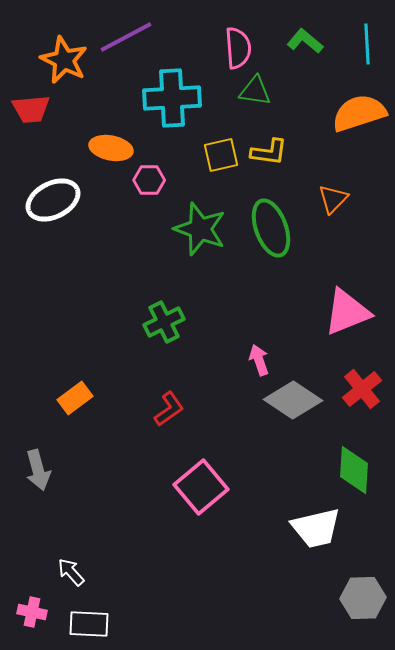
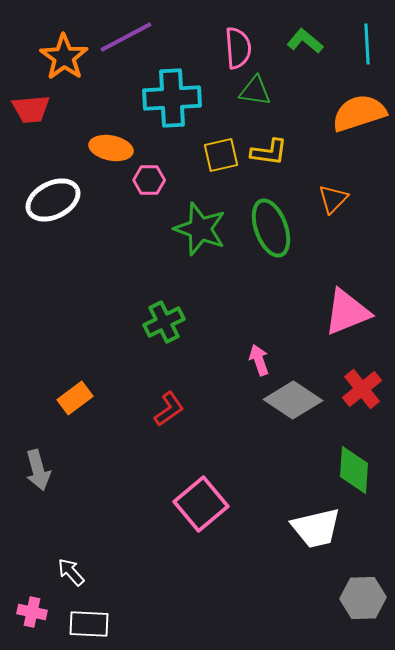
orange star: moved 3 px up; rotated 9 degrees clockwise
pink square: moved 17 px down
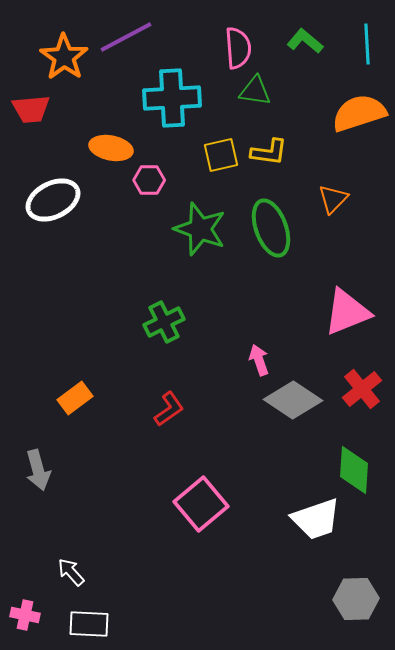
white trapezoid: moved 9 px up; rotated 6 degrees counterclockwise
gray hexagon: moved 7 px left, 1 px down
pink cross: moved 7 px left, 3 px down
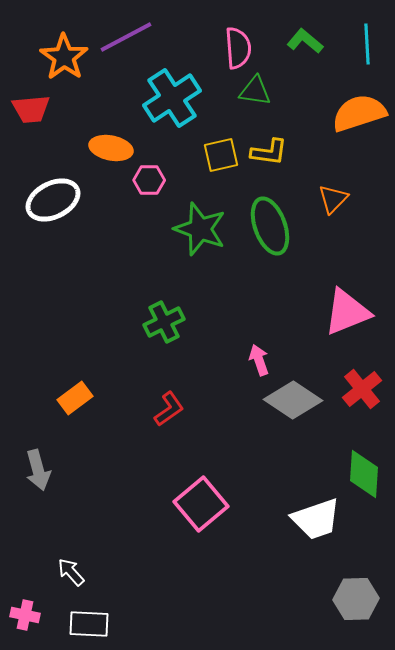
cyan cross: rotated 30 degrees counterclockwise
green ellipse: moved 1 px left, 2 px up
green diamond: moved 10 px right, 4 px down
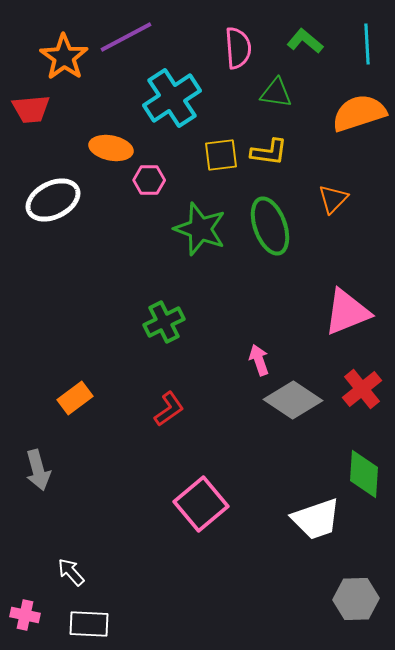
green triangle: moved 21 px right, 2 px down
yellow square: rotated 6 degrees clockwise
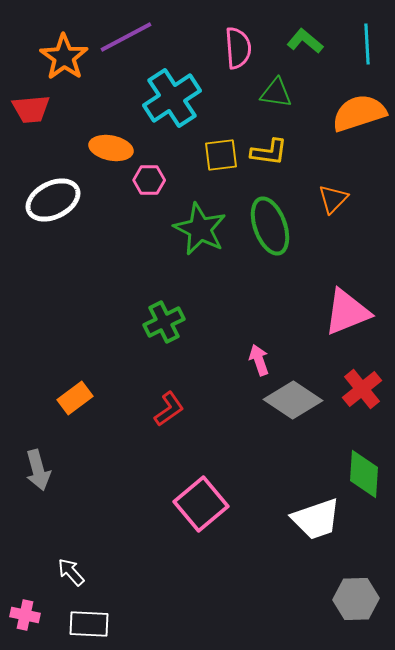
green star: rotated 6 degrees clockwise
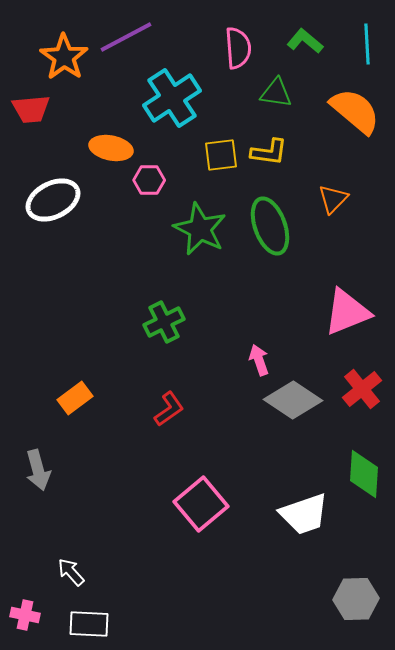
orange semicircle: moved 4 px left, 2 px up; rotated 58 degrees clockwise
white trapezoid: moved 12 px left, 5 px up
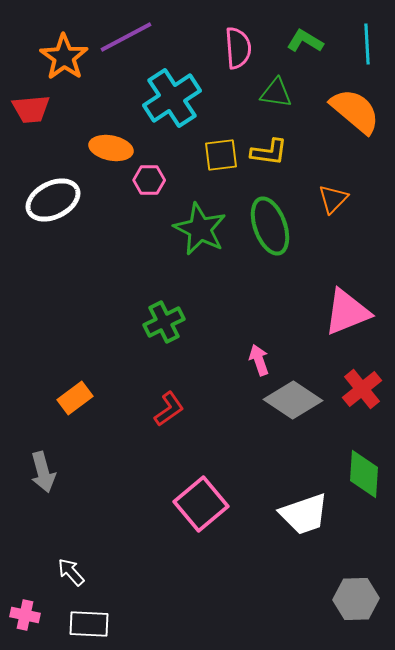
green L-shape: rotated 9 degrees counterclockwise
gray arrow: moved 5 px right, 2 px down
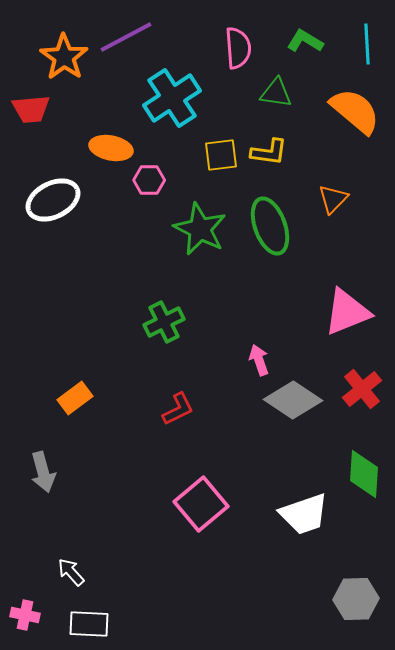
red L-shape: moved 9 px right; rotated 9 degrees clockwise
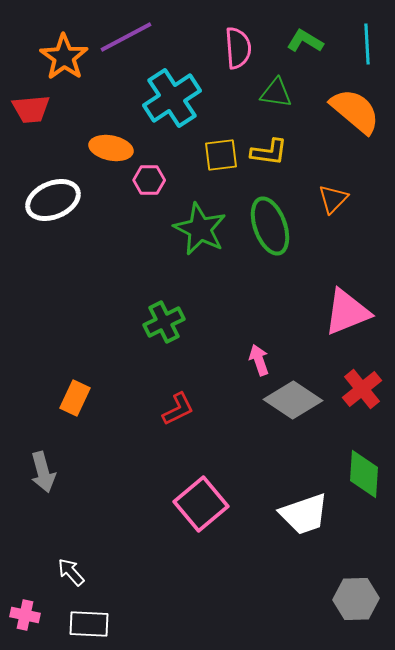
white ellipse: rotated 4 degrees clockwise
orange rectangle: rotated 28 degrees counterclockwise
